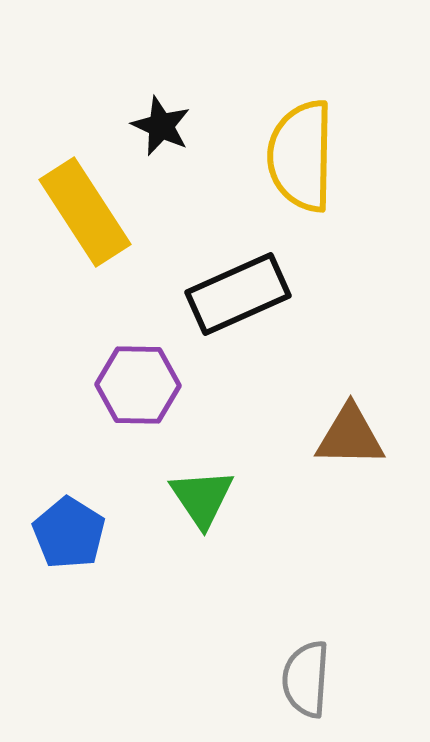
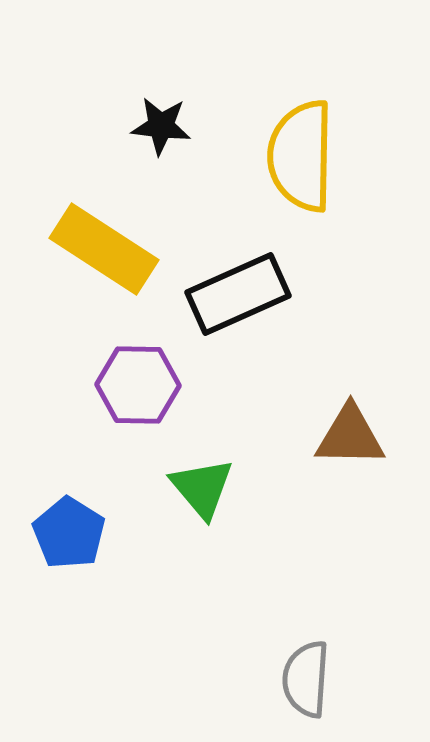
black star: rotated 18 degrees counterclockwise
yellow rectangle: moved 19 px right, 37 px down; rotated 24 degrees counterclockwise
green triangle: moved 10 px up; rotated 6 degrees counterclockwise
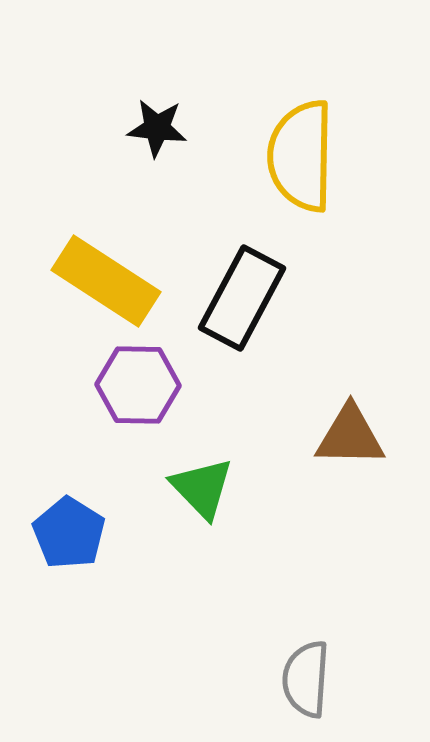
black star: moved 4 px left, 2 px down
yellow rectangle: moved 2 px right, 32 px down
black rectangle: moved 4 px right, 4 px down; rotated 38 degrees counterclockwise
green triangle: rotated 4 degrees counterclockwise
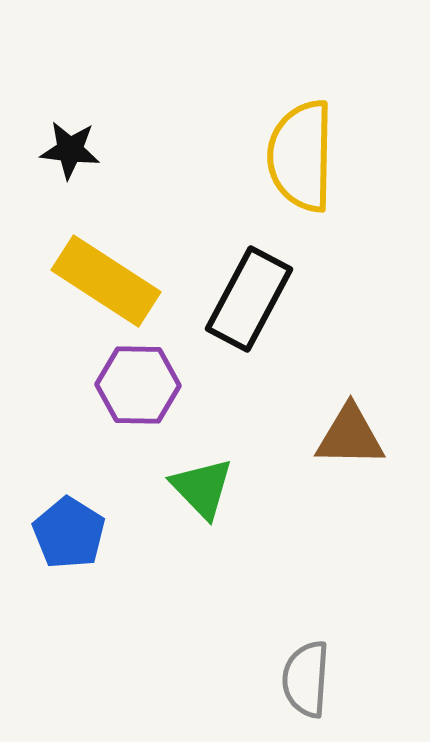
black star: moved 87 px left, 22 px down
black rectangle: moved 7 px right, 1 px down
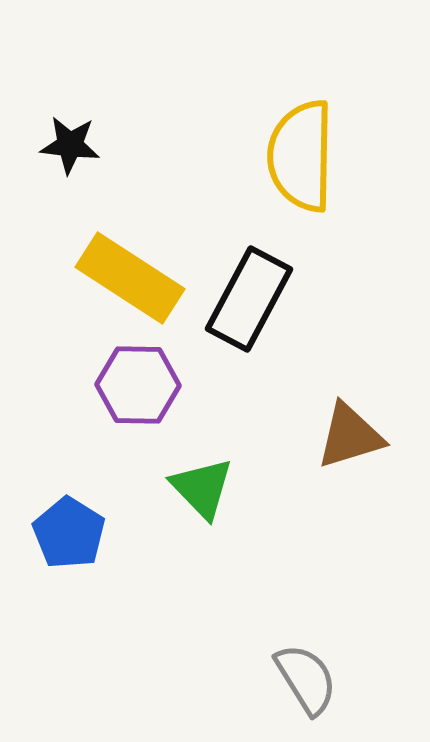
black star: moved 5 px up
yellow rectangle: moved 24 px right, 3 px up
brown triangle: rotated 18 degrees counterclockwise
gray semicircle: rotated 144 degrees clockwise
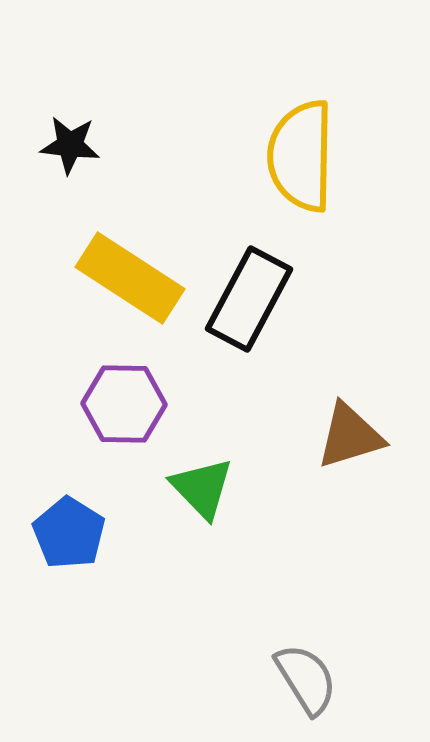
purple hexagon: moved 14 px left, 19 px down
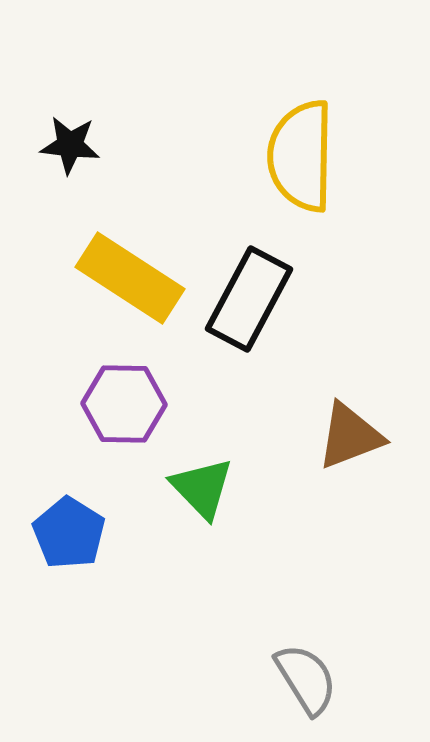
brown triangle: rotated 4 degrees counterclockwise
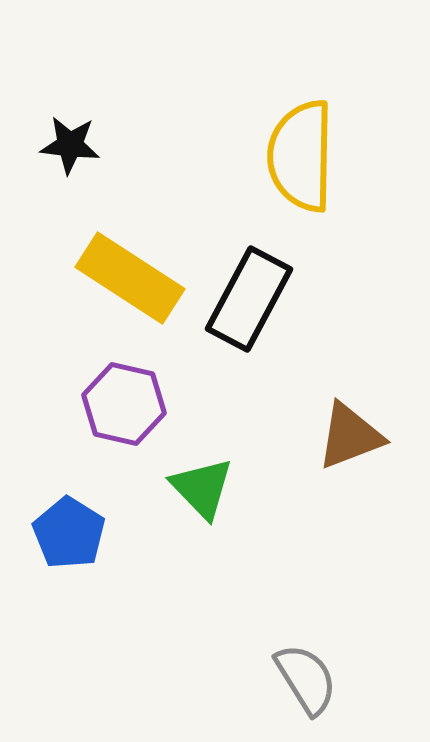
purple hexagon: rotated 12 degrees clockwise
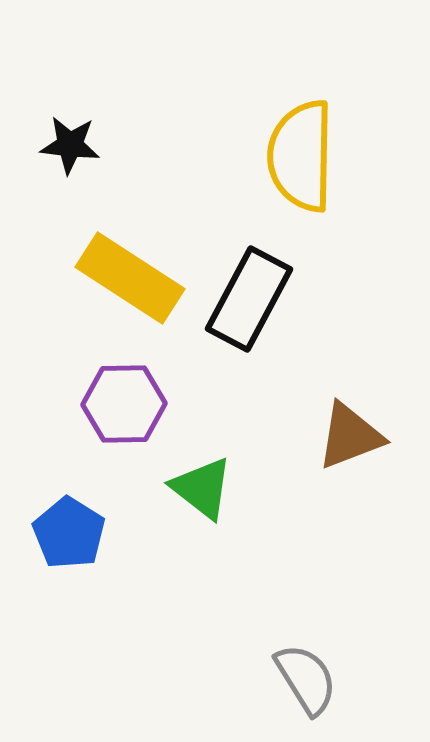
purple hexagon: rotated 14 degrees counterclockwise
green triangle: rotated 8 degrees counterclockwise
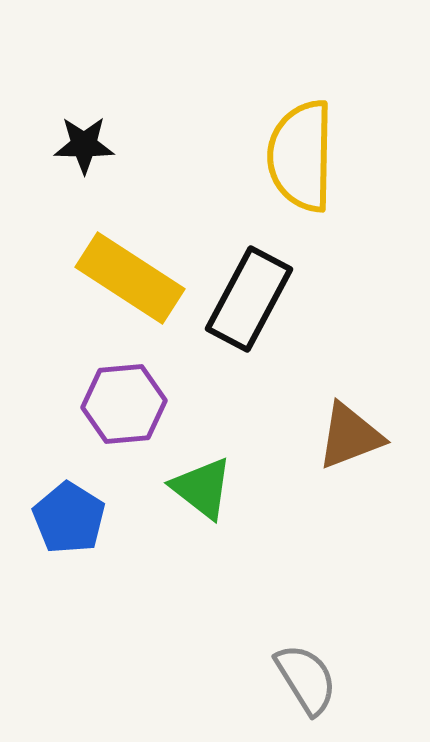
black star: moved 14 px right; rotated 6 degrees counterclockwise
purple hexagon: rotated 4 degrees counterclockwise
blue pentagon: moved 15 px up
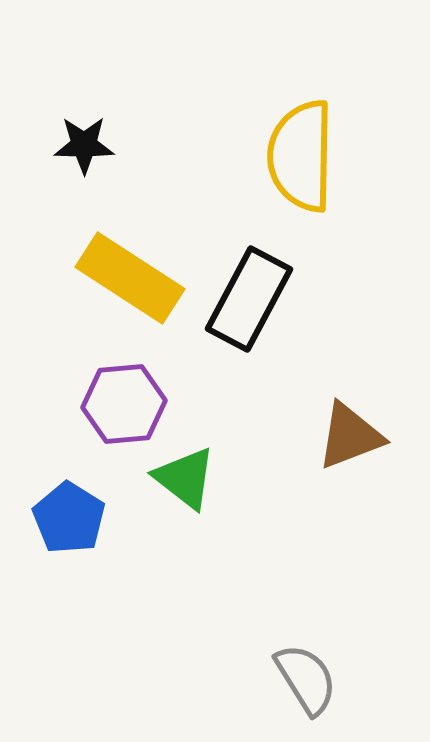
green triangle: moved 17 px left, 10 px up
